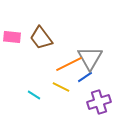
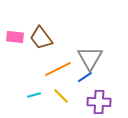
pink rectangle: moved 3 px right
orange line: moved 11 px left, 5 px down
yellow line: moved 9 px down; rotated 18 degrees clockwise
cyan line: rotated 48 degrees counterclockwise
purple cross: rotated 20 degrees clockwise
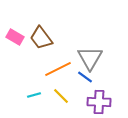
pink rectangle: rotated 24 degrees clockwise
blue line: rotated 70 degrees clockwise
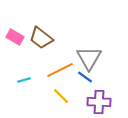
brown trapezoid: rotated 15 degrees counterclockwise
gray triangle: moved 1 px left
orange line: moved 2 px right, 1 px down
cyan line: moved 10 px left, 15 px up
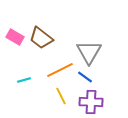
gray triangle: moved 6 px up
yellow line: rotated 18 degrees clockwise
purple cross: moved 8 px left
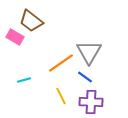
brown trapezoid: moved 10 px left, 17 px up
orange line: moved 1 px right, 7 px up; rotated 8 degrees counterclockwise
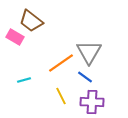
purple cross: moved 1 px right
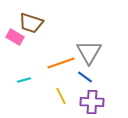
brown trapezoid: moved 2 px down; rotated 20 degrees counterclockwise
orange line: rotated 16 degrees clockwise
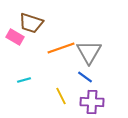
orange line: moved 15 px up
